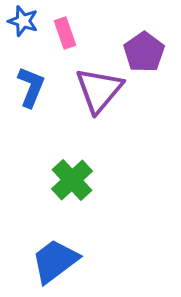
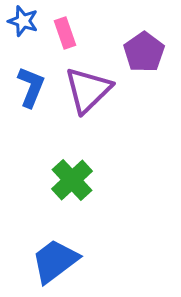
purple triangle: moved 11 px left; rotated 6 degrees clockwise
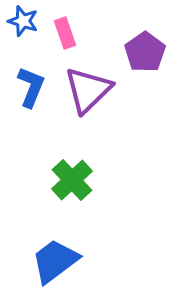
purple pentagon: moved 1 px right
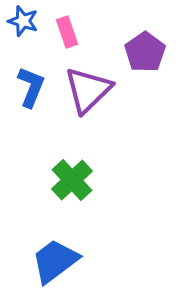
pink rectangle: moved 2 px right, 1 px up
